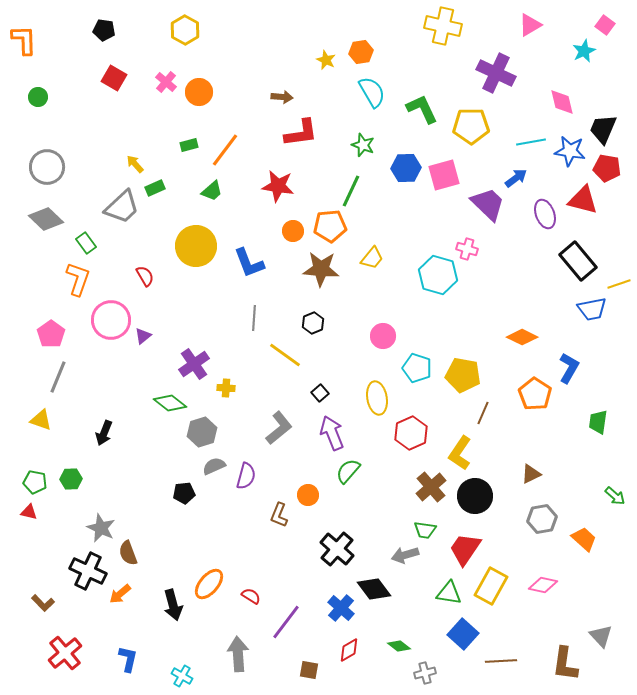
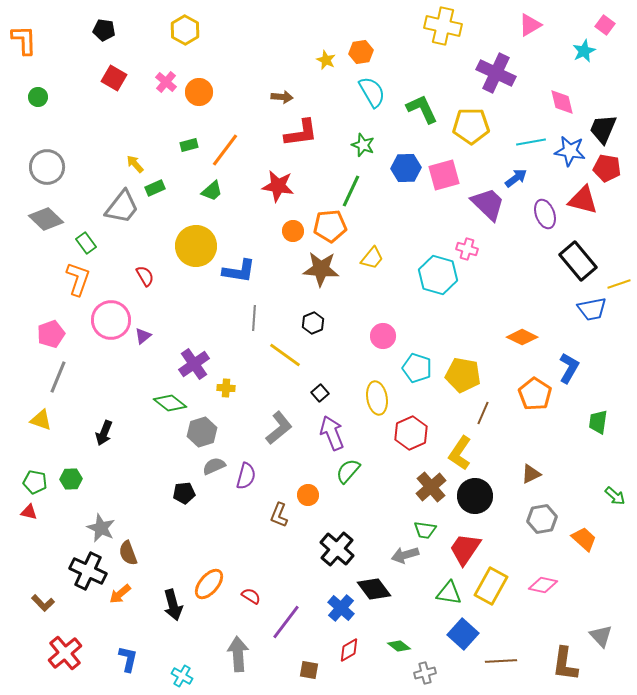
gray trapezoid at (122, 207): rotated 9 degrees counterclockwise
blue L-shape at (249, 263): moved 10 px left, 8 px down; rotated 60 degrees counterclockwise
pink pentagon at (51, 334): rotated 16 degrees clockwise
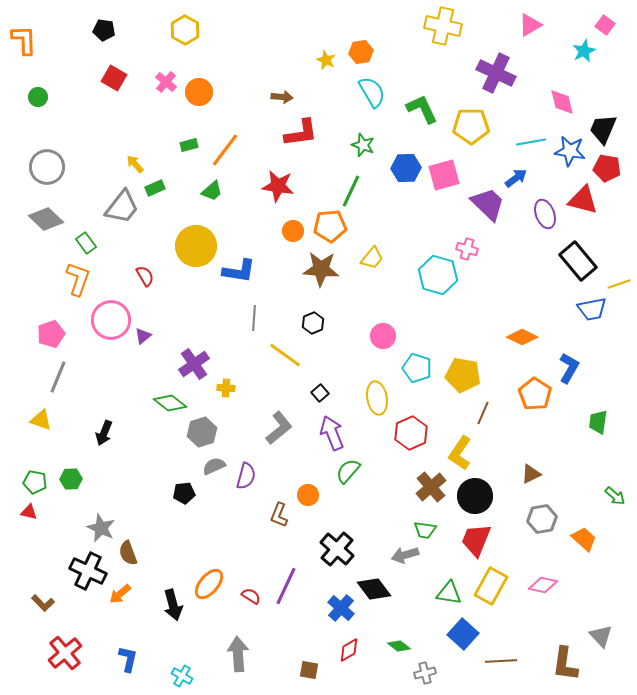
red trapezoid at (465, 549): moved 11 px right, 9 px up; rotated 12 degrees counterclockwise
purple line at (286, 622): moved 36 px up; rotated 12 degrees counterclockwise
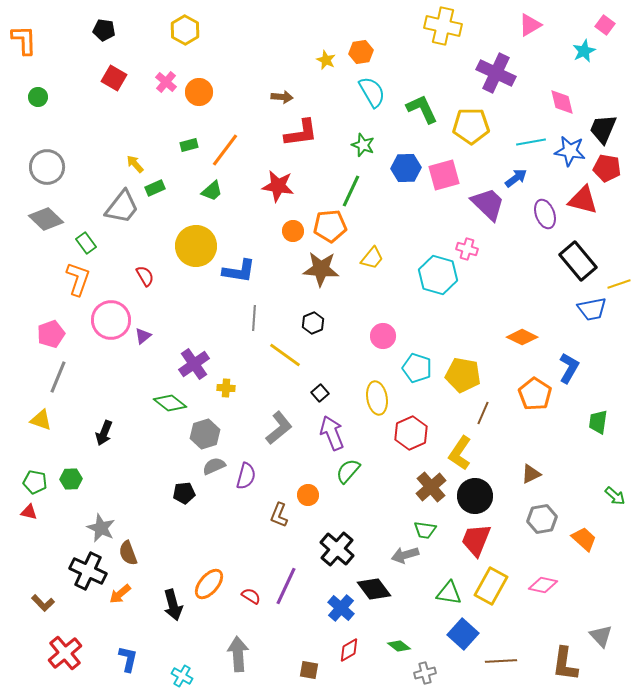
gray hexagon at (202, 432): moved 3 px right, 2 px down
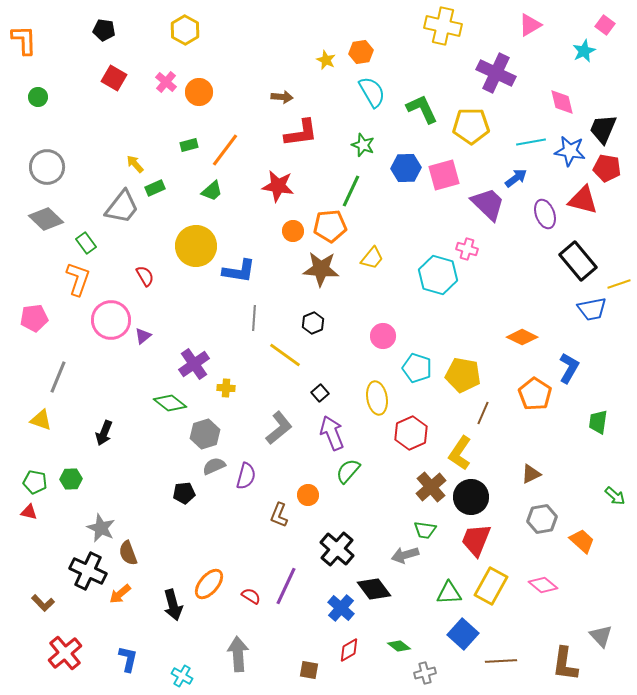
pink pentagon at (51, 334): moved 17 px left, 16 px up; rotated 12 degrees clockwise
black circle at (475, 496): moved 4 px left, 1 px down
orange trapezoid at (584, 539): moved 2 px left, 2 px down
pink diamond at (543, 585): rotated 28 degrees clockwise
green triangle at (449, 593): rotated 12 degrees counterclockwise
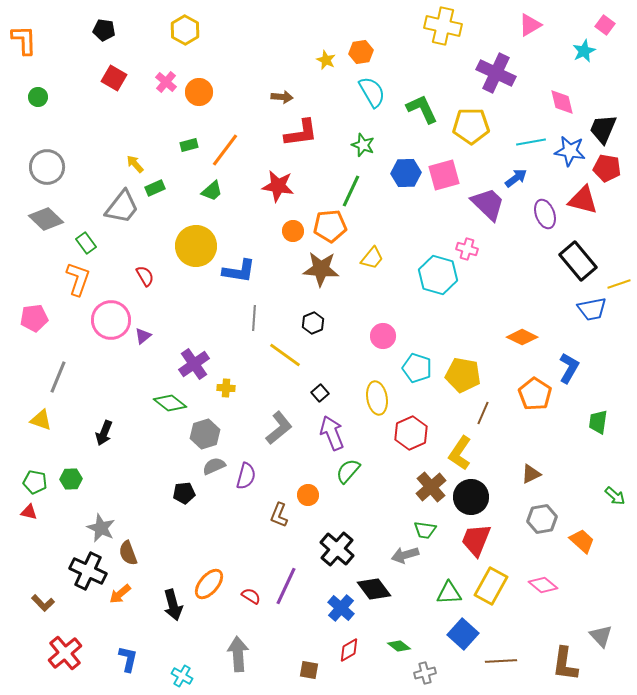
blue hexagon at (406, 168): moved 5 px down
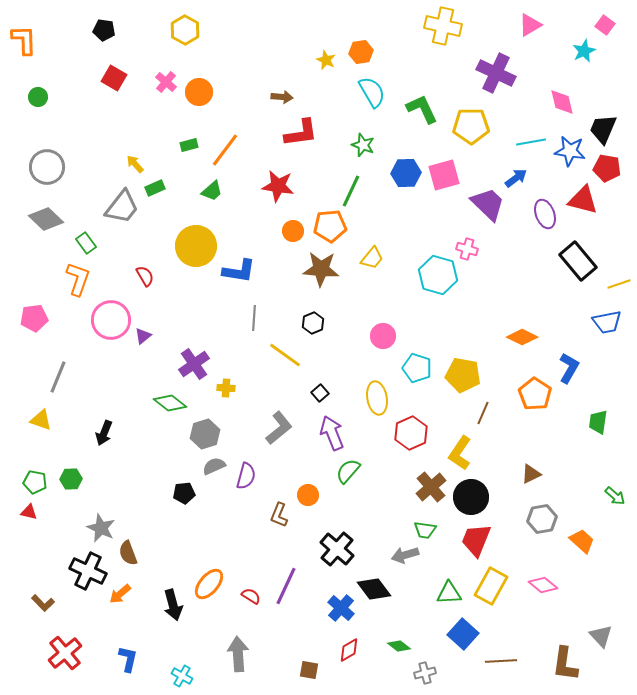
blue trapezoid at (592, 309): moved 15 px right, 13 px down
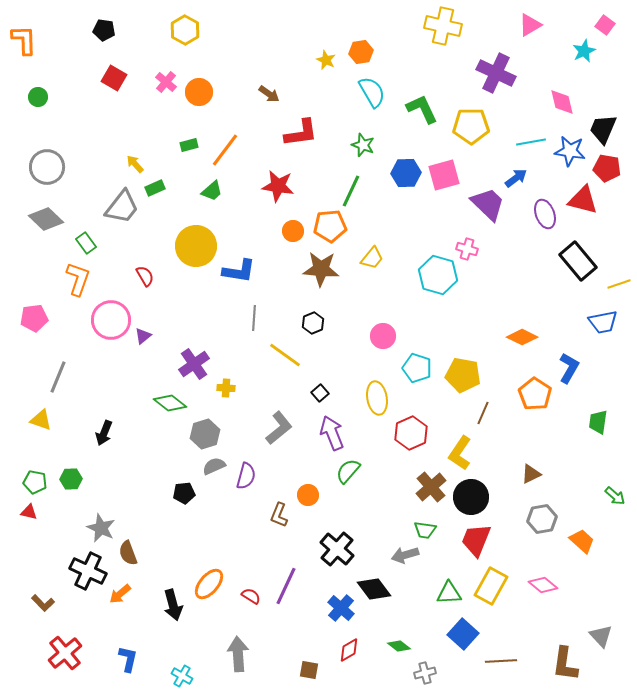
brown arrow at (282, 97): moved 13 px left, 3 px up; rotated 30 degrees clockwise
blue trapezoid at (607, 322): moved 4 px left
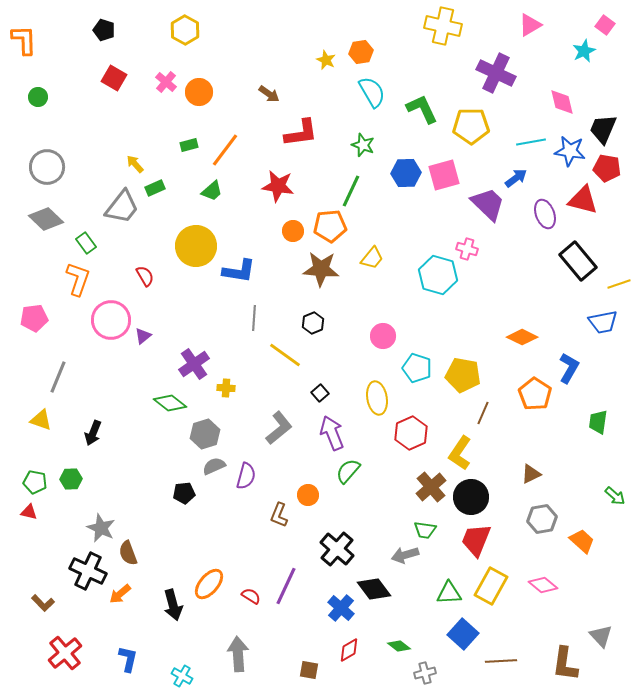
black pentagon at (104, 30): rotated 10 degrees clockwise
black arrow at (104, 433): moved 11 px left
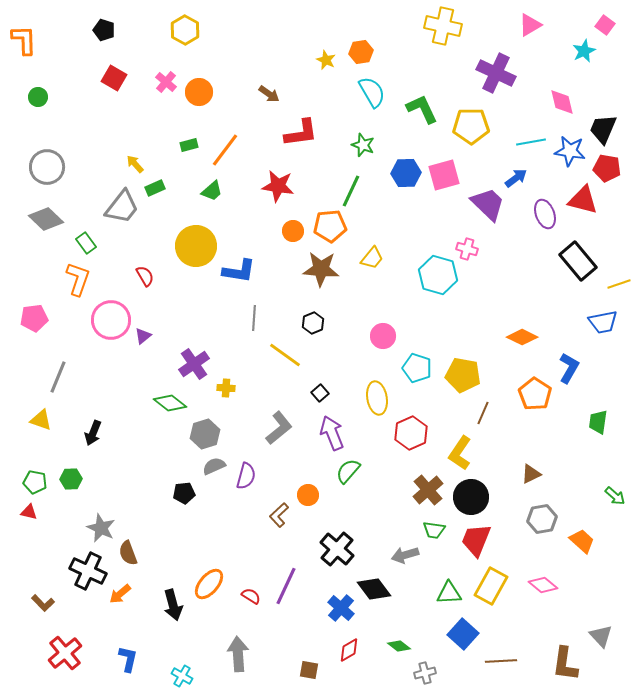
brown cross at (431, 487): moved 3 px left, 3 px down
brown L-shape at (279, 515): rotated 25 degrees clockwise
green trapezoid at (425, 530): moved 9 px right
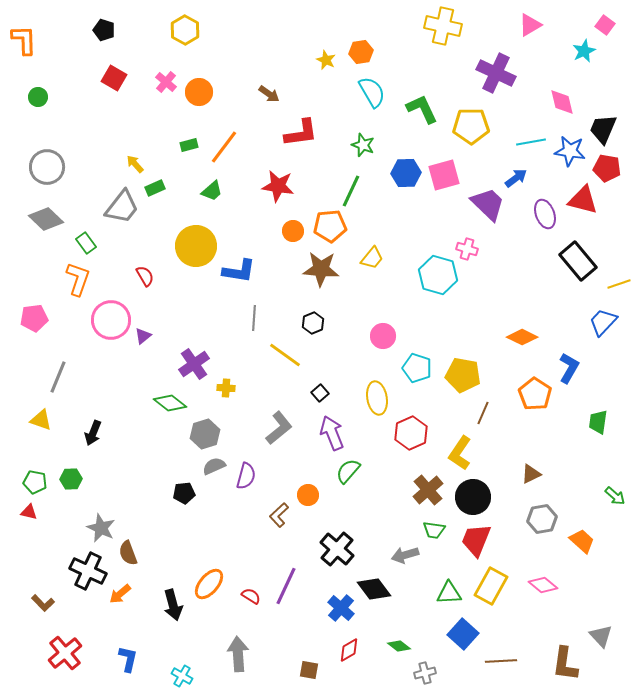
orange line at (225, 150): moved 1 px left, 3 px up
blue trapezoid at (603, 322): rotated 144 degrees clockwise
black circle at (471, 497): moved 2 px right
